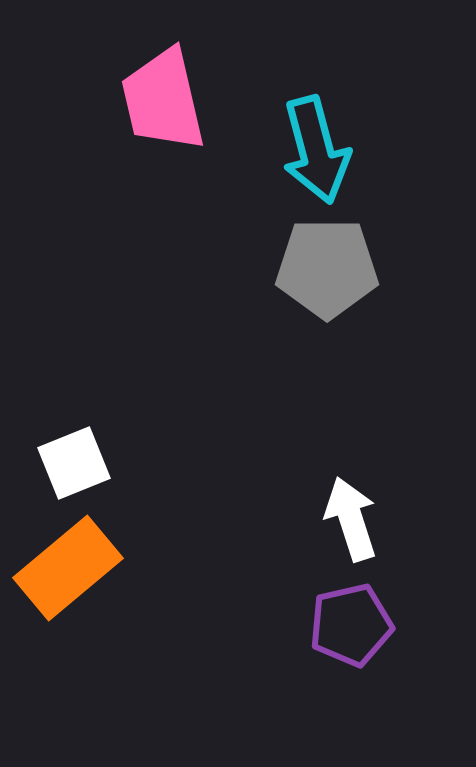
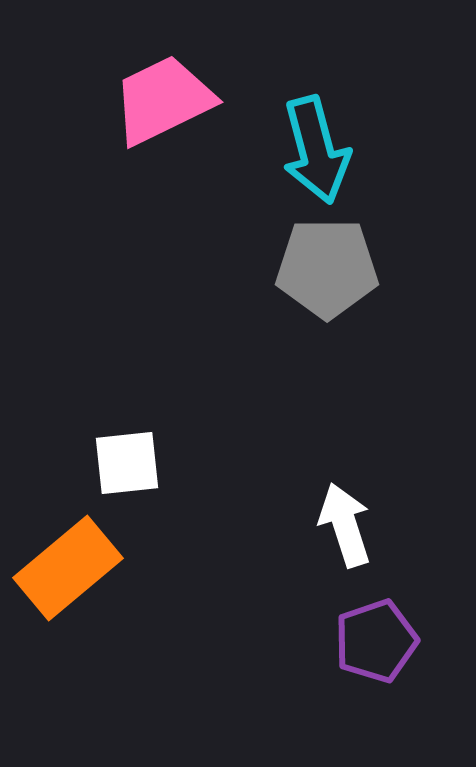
pink trapezoid: rotated 77 degrees clockwise
white square: moved 53 px right; rotated 16 degrees clockwise
white arrow: moved 6 px left, 6 px down
purple pentagon: moved 25 px right, 16 px down; rotated 6 degrees counterclockwise
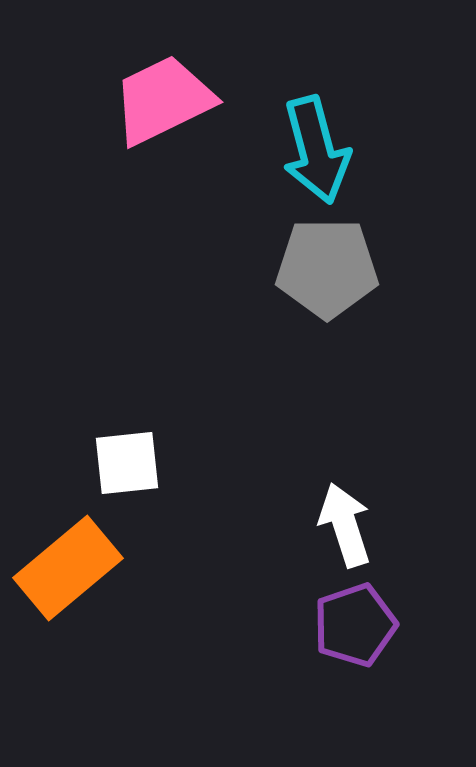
purple pentagon: moved 21 px left, 16 px up
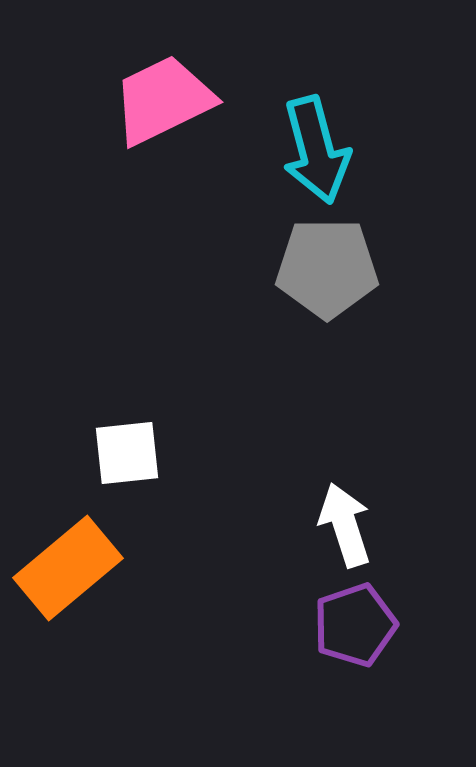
white square: moved 10 px up
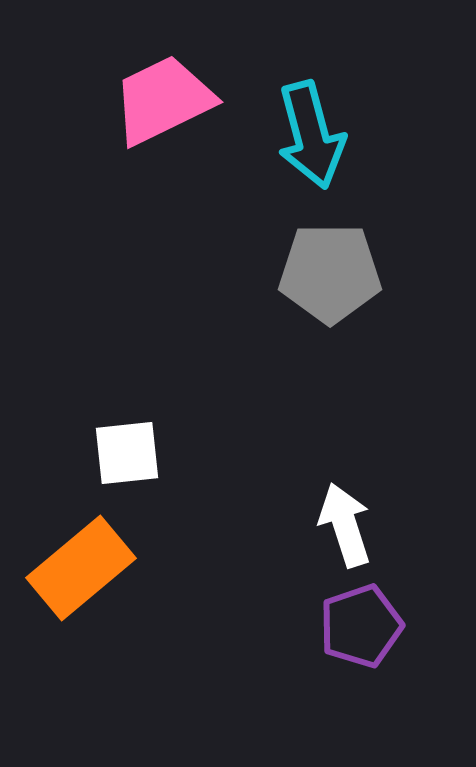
cyan arrow: moved 5 px left, 15 px up
gray pentagon: moved 3 px right, 5 px down
orange rectangle: moved 13 px right
purple pentagon: moved 6 px right, 1 px down
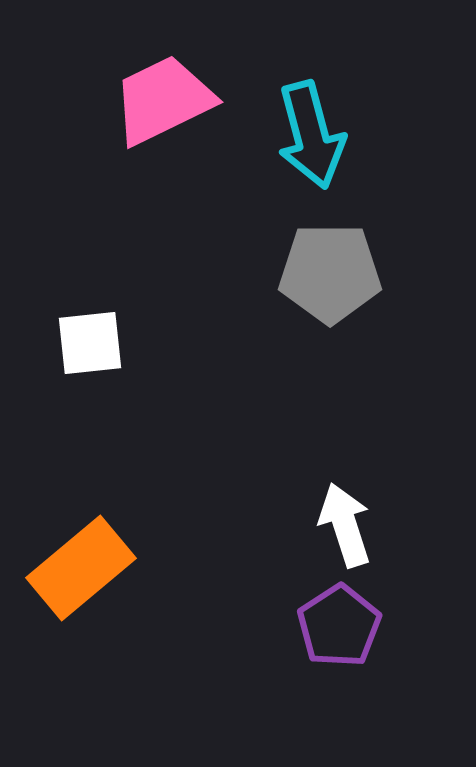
white square: moved 37 px left, 110 px up
purple pentagon: moved 22 px left; rotated 14 degrees counterclockwise
